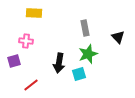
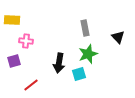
yellow rectangle: moved 22 px left, 7 px down
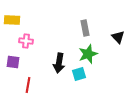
purple square: moved 1 px left, 1 px down; rotated 24 degrees clockwise
red line: moved 3 px left; rotated 42 degrees counterclockwise
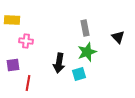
green star: moved 1 px left, 2 px up
purple square: moved 3 px down; rotated 16 degrees counterclockwise
red line: moved 2 px up
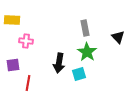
green star: rotated 18 degrees counterclockwise
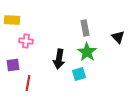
black arrow: moved 4 px up
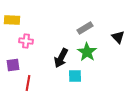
gray rectangle: rotated 70 degrees clockwise
black arrow: moved 2 px right, 1 px up; rotated 18 degrees clockwise
cyan square: moved 4 px left, 2 px down; rotated 16 degrees clockwise
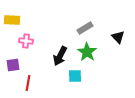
black arrow: moved 1 px left, 2 px up
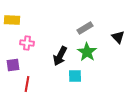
pink cross: moved 1 px right, 2 px down
red line: moved 1 px left, 1 px down
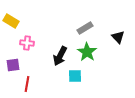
yellow rectangle: moved 1 px left, 1 px down; rotated 28 degrees clockwise
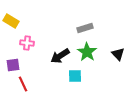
gray rectangle: rotated 14 degrees clockwise
black triangle: moved 17 px down
black arrow: rotated 30 degrees clockwise
red line: moved 4 px left; rotated 35 degrees counterclockwise
